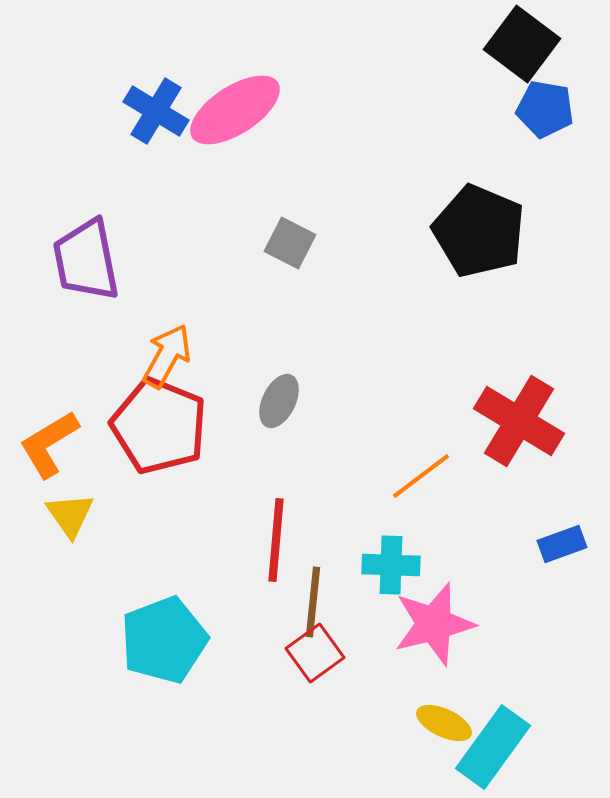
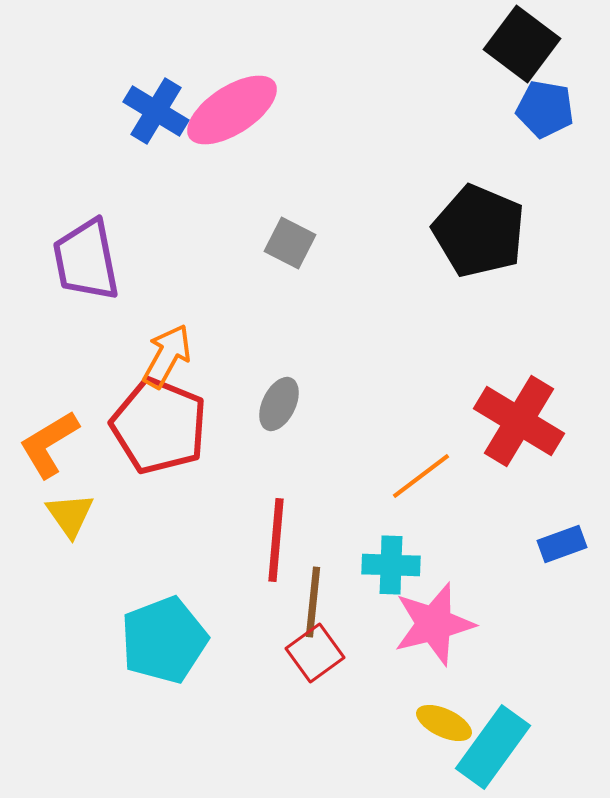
pink ellipse: moved 3 px left
gray ellipse: moved 3 px down
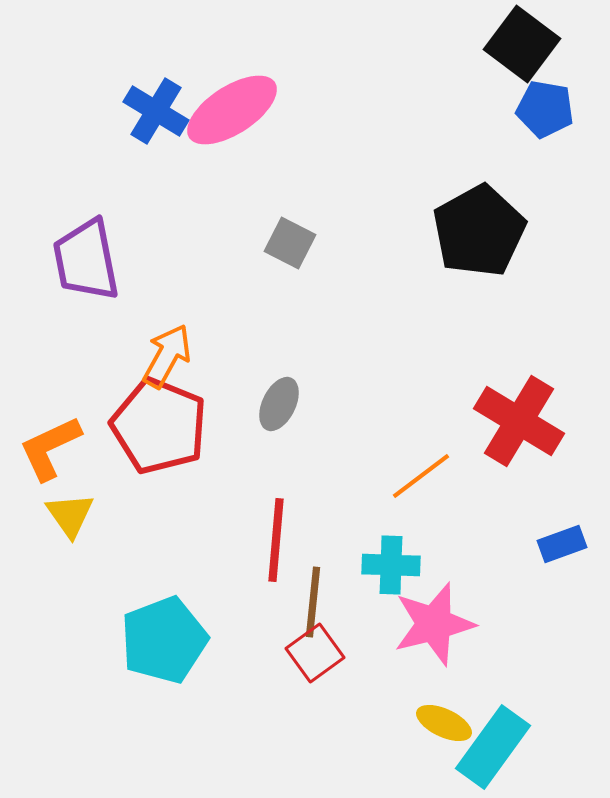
black pentagon: rotated 20 degrees clockwise
orange L-shape: moved 1 px right, 4 px down; rotated 6 degrees clockwise
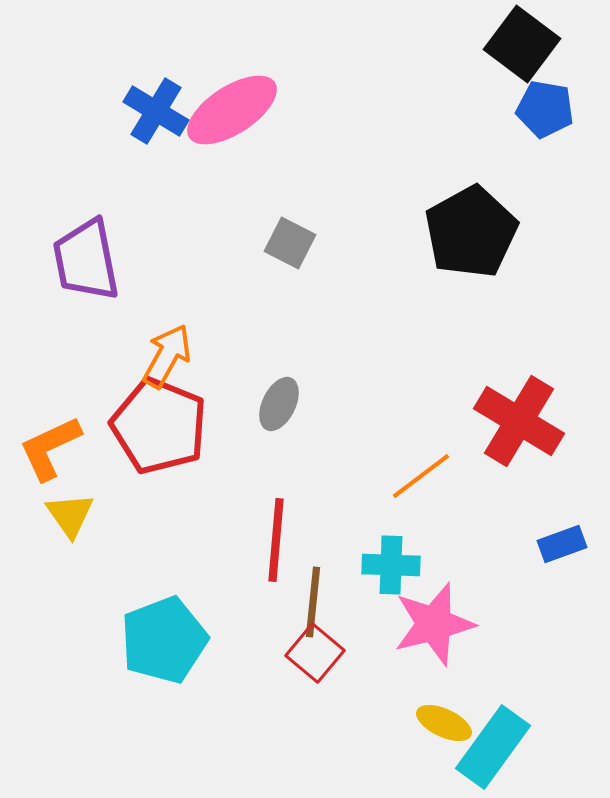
black pentagon: moved 8 px left, 1 px down
red square: rotated 14 degrees counterclockwise
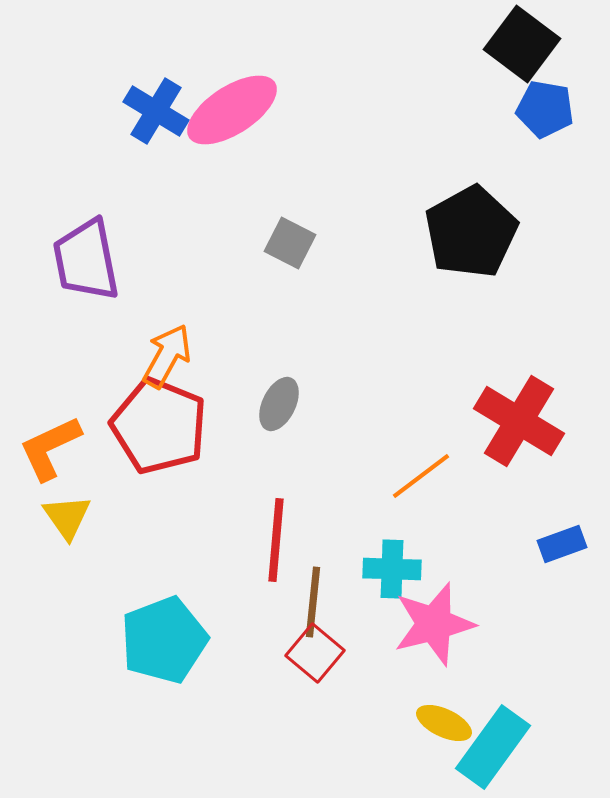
yellow triangle: moved 3 px left, 2 px down
cyan cross: moved 1 px right, 4 px down
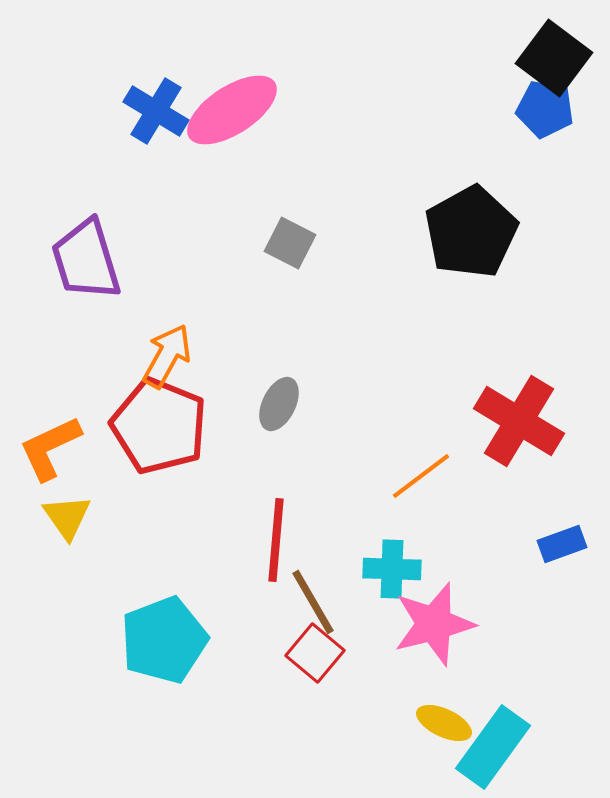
black square: moved 32 px right, 14 px down
purple trapezoid: rotated 6 degrees counterclockwise
brown line: rotated 36 degrees counterclockwise
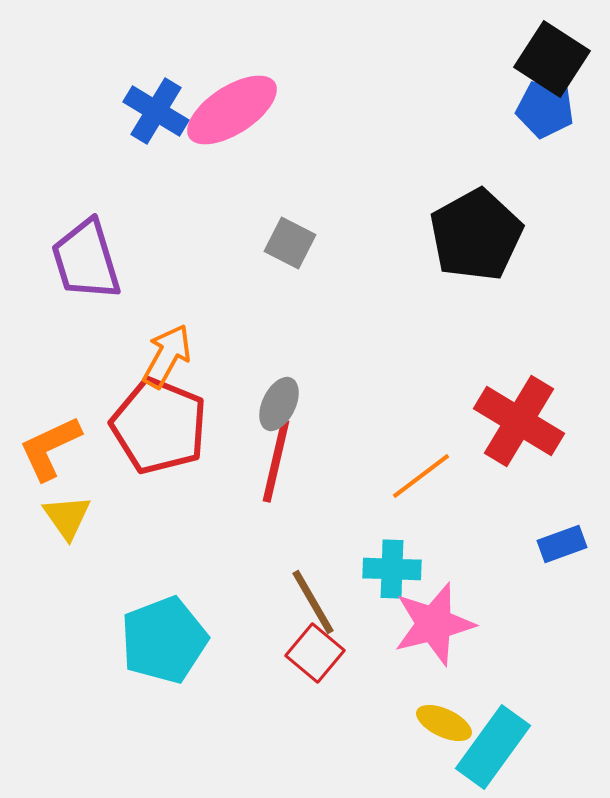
black square: moved 2 px left, 1 px down; rotated 4 degrees counterclockwise
black pentagon: moved 5 px right, 3 px down
red line: moved 79 px up; rotated 8 degrees clockwise
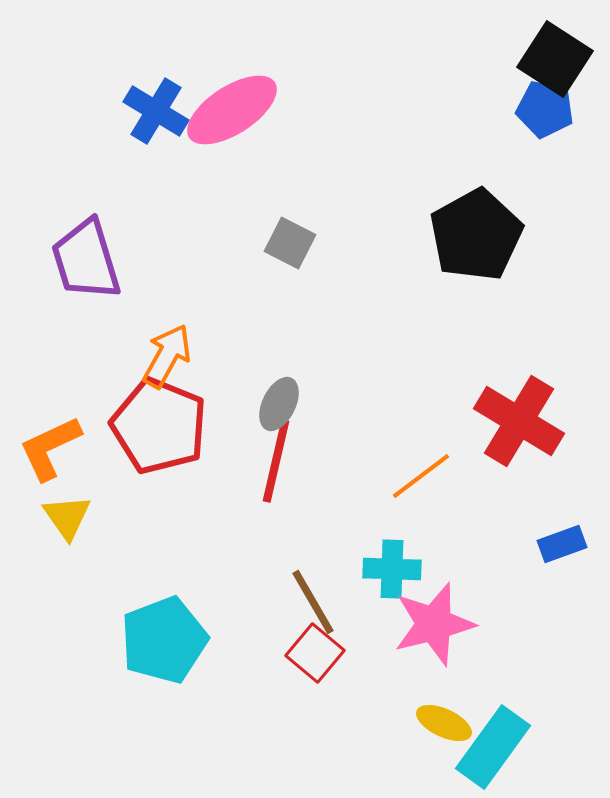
black square: moved 3 px right
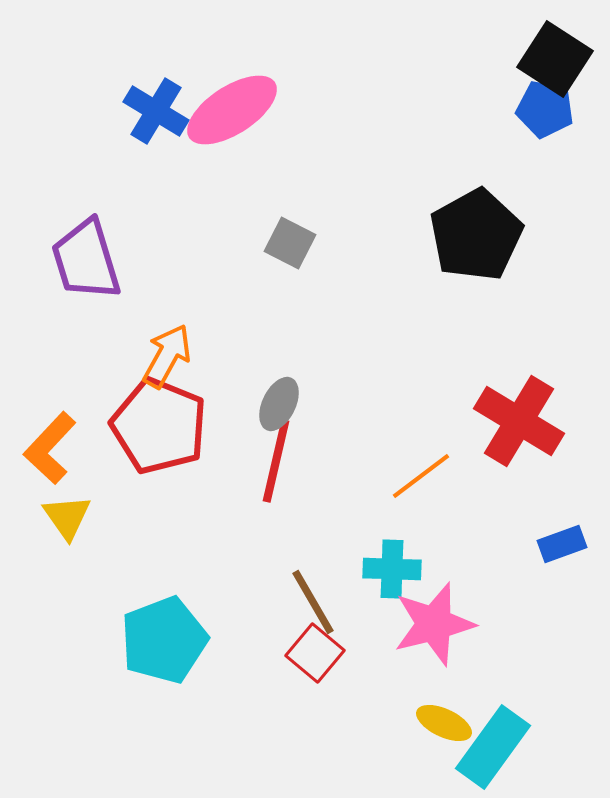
orange L-shape: rotated 22 degrees counterclockwise
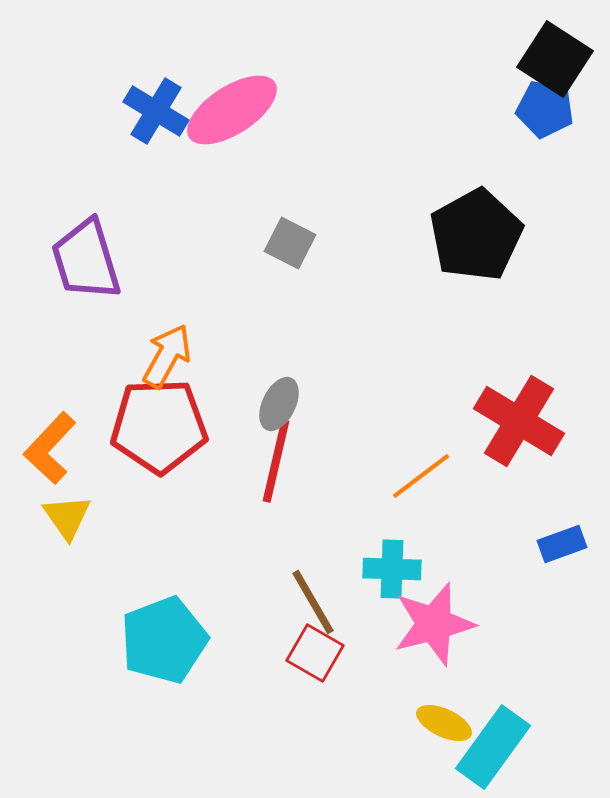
red pentagon: rotated 24 degrees counterclockwise
red square: rotated 10 degrees counterclockwise
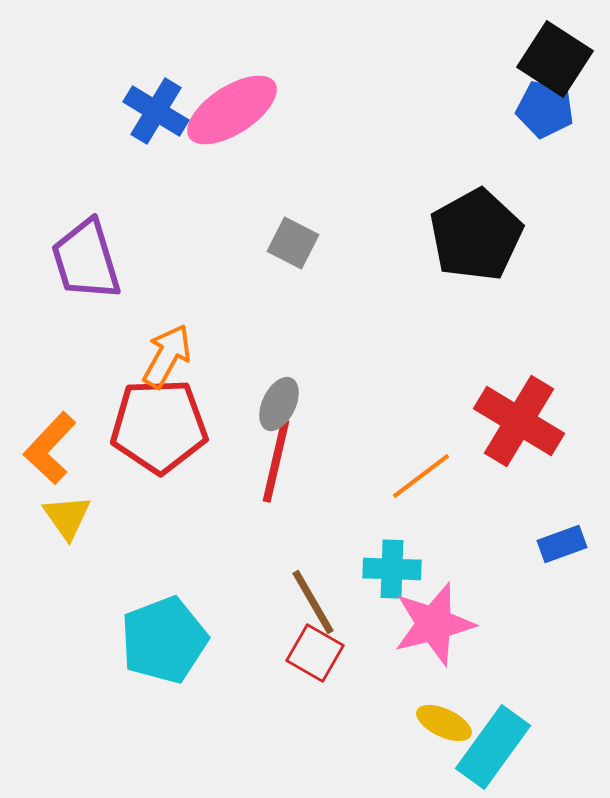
gray square: moved 3 px right
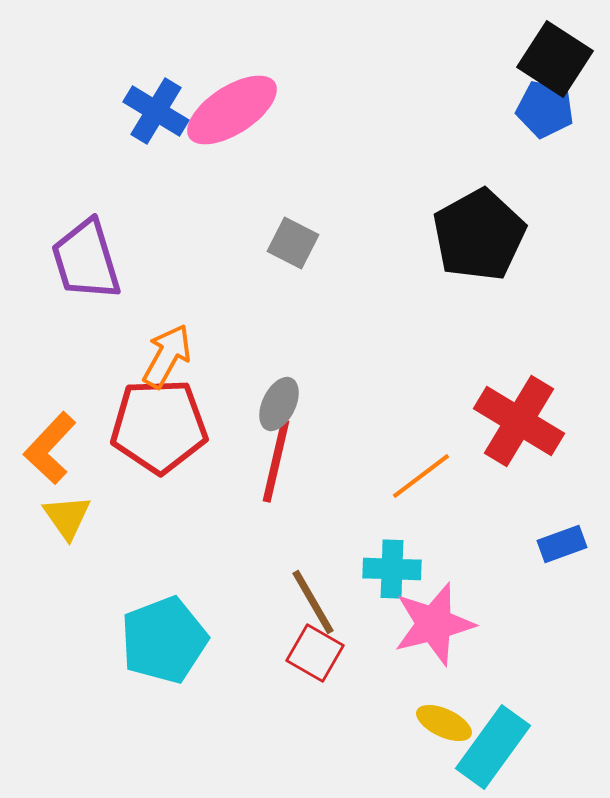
black pentagon: moved 3 px right
